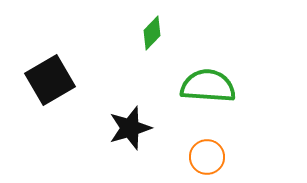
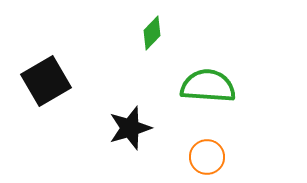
black square: moved 4 px left, 1 px down
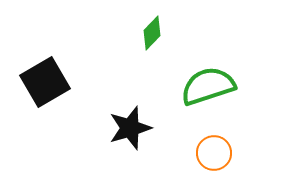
black square: moved 1 px left, 1 px down
green semicircle: rotated 22 degrees counterclockwise
orange circle: moved 7 px right, 4 px up
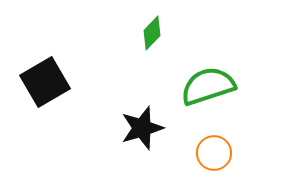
black star: moved 12 px right
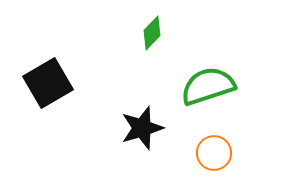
black square: moved 3 px right, 1 px down
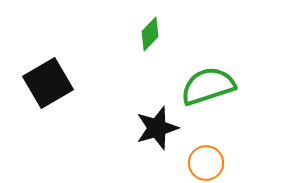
green diamond: moved 2 px left, 1 px down
black star: moved 15 px right
orange circle: moved 8 px left, 10 px down
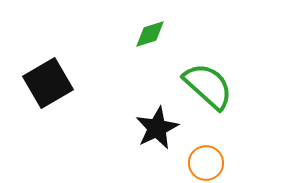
green diamond: rotated 28 degrees clockwise
green semicircle: rotated 60 degrees clockwise
black star: rotated 9 degrees counterclockwise
